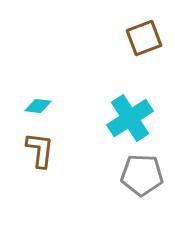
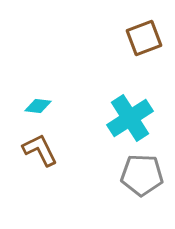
brown L-shape: rotated 33 degrees counterclockwise
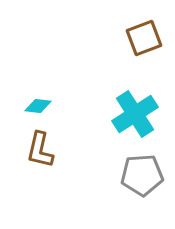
cyan cross: moved 5 px right, 4 px up
brown L-shape: rotated 141 degrees counterclockwise
gray pentagon: rotated 6 degrees counterclockwise
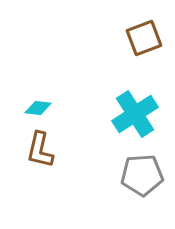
cyan diamond: moved 2 px down
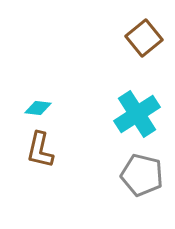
brown square: rotated 18 degrees counterclockwise
cyan cross: moved 2 px right
gray pentagon: rotated 18 degrees clockwise
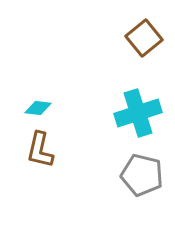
cyan cross: moved 1 px right, 1 px up; rotated 15 degrees clockwise
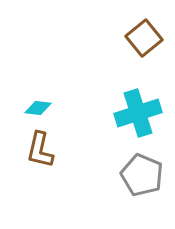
gray pentagon: rotated 9 degrees clockwise
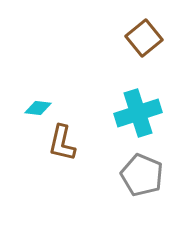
brown L-shape: moved 22 px right, 7 px up
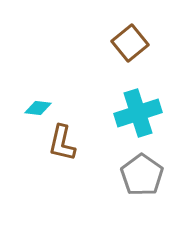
brown square: moved 14 px left, 5 px down
gray pentagon: rotated 12 degrees clockwise
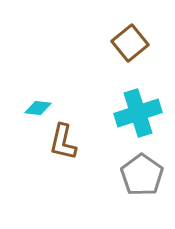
brown L-shape: moved 1 px right, 1 px up
